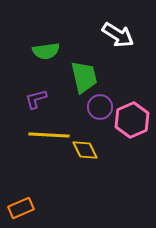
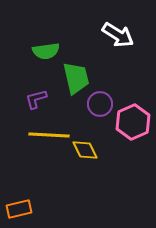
green trapezoid: moved 8 px left, 1 px down
purple circle: moved 3 px up
pink hexagon: moved 1 px right, 2 px down
orange rectangle: moved 2 px left, 1 px down; rotated 10 degrees clockwise
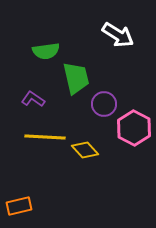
purple L-shape: moved 3 px left; rotated 50 degrees clockwise
purple circle: moved 4 px right
pink hexagon: moved 1 px right, 6 px down; rotated 8 degrees counterclockwise
yellow line: moved 4 px left, 2 px down
yellow diamond: rotated 16 degrees counterclockwise
orange rectangle: moved 3 px up
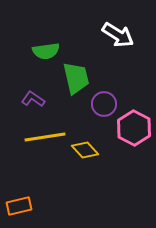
yellow line: rotated 12 degrees counterclockwise
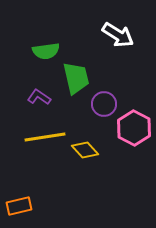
purple L-shape: moved 6 px right, 2 px up
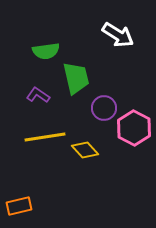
purple L-shape: moved 1 px left, 2 px up
purple circle: moved 4 px down
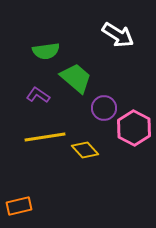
green trapezoid: rotated 36 degrees counterclockwise
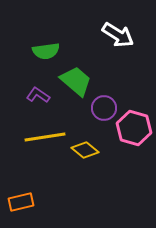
green trapezoid: moved 3 px down
pink hexagon: rotated 12 degrees counterclockwise
yellow diamond: rotated 8 degrees counterclockwise
orange rectangle: moved 2 px right, 4 px up
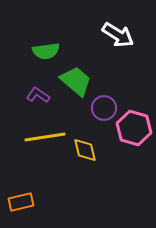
yellow diamond: rotated 36 degrees clockwise
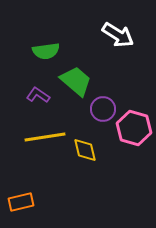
purple circle: moved 1 px left, 1 px down
